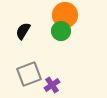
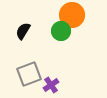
orange circle: moved 7 px right
purple cross: moved 1 px left
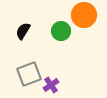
orange circle: moved 12 px right
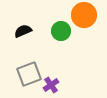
black semicircle: rotated 36 degrees clockwise
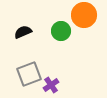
black semicircle: moved 1 px down
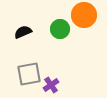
green circle: moved 1 px left, 2 px up
gray square: rotated 10 degrees clockwise
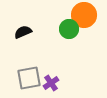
green circle: moved 9 px right
gray square: moved 4 px down
purple cross: moved 2 px up
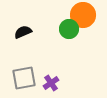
orange circle: moved 1 px left
gray square: moved 5 px left
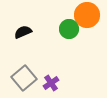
orange circle: moved 4 px right
gray square: rotated 30 degrees counterclockwise
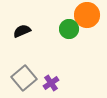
black semicircle: moved 1 px left, 1 px up
